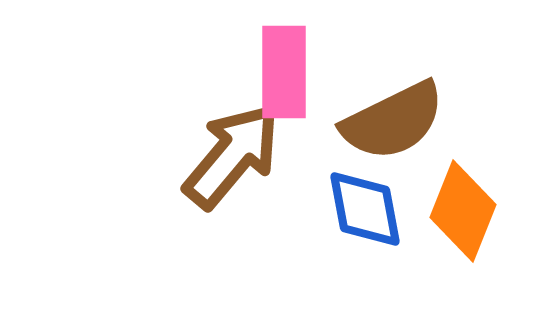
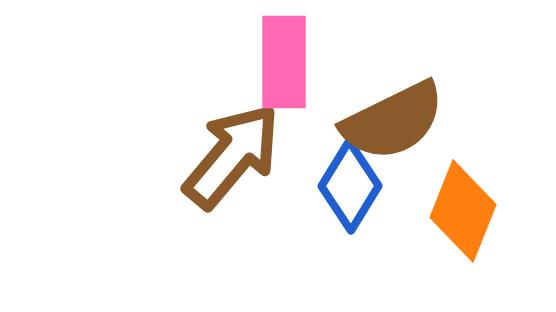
pink rectangle: moved 10 px up
blue diamond: moved 15 px left, 23 px up; rotated 42 degrees clockwise
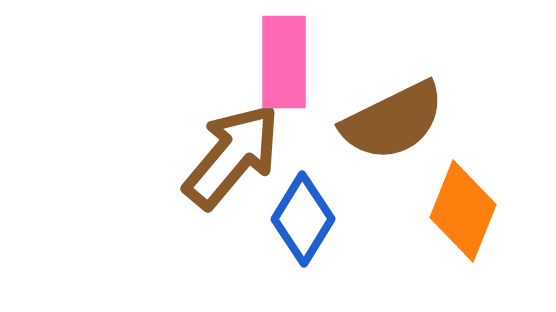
blue diamond: moved 47 px left, 33 px down
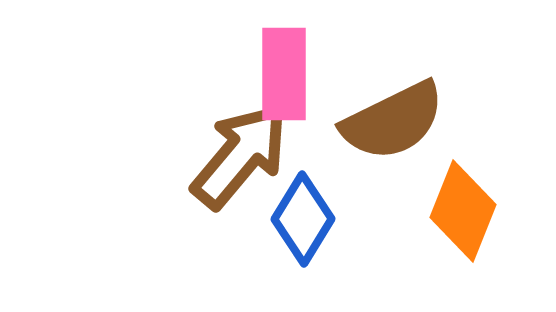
pink rectangle: moved 12 px down
brown arrow: moved 8 px right
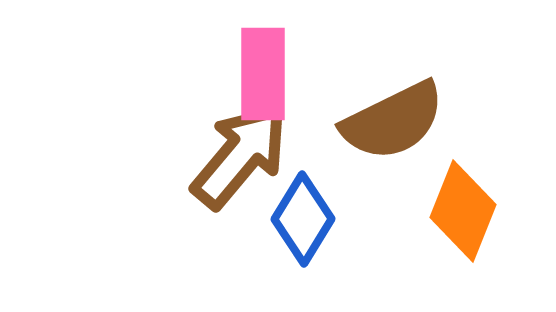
pink rectangle: moved 21 px left
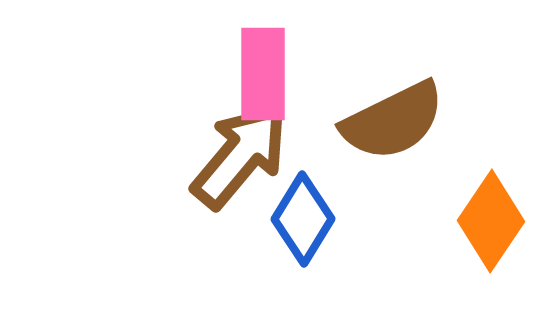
orange diamond: moved 28 px right, 10 px down; rotated 12 degrees clockwise
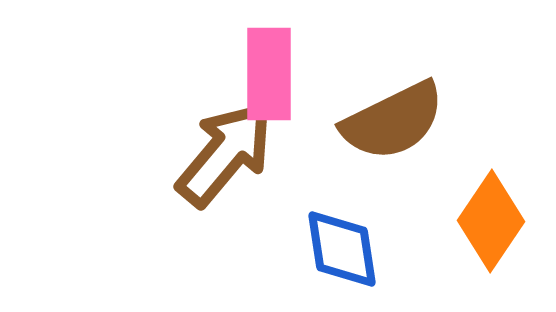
pink rectangle: moved 6 px right
brown arrow: moved 15 px left, 2 px up
blue diamond: moved 39 px right, 30 px down; rotated 40 degrees counterclockwise
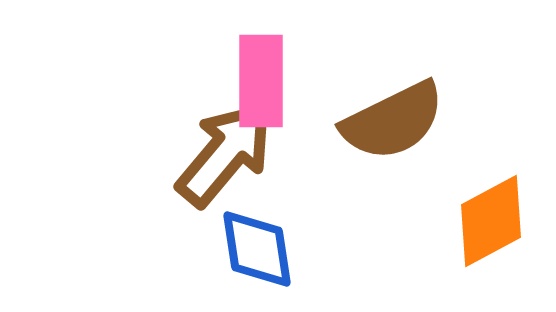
pink rectangle: moved 8 px left, 7 px down
orange diamond: rotated 28 degrees clockwise
blue diamond: moved 85 px left
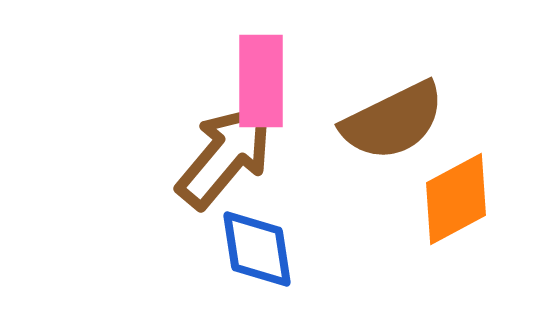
brown arrow: moved 2 px down
orange diamond: moved 35 px left, 22 px up
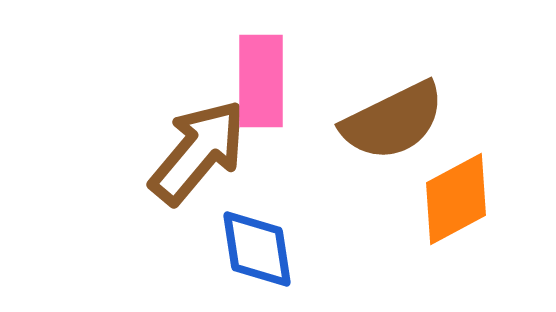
brown arrow: moved 27 px left, 4 px up
